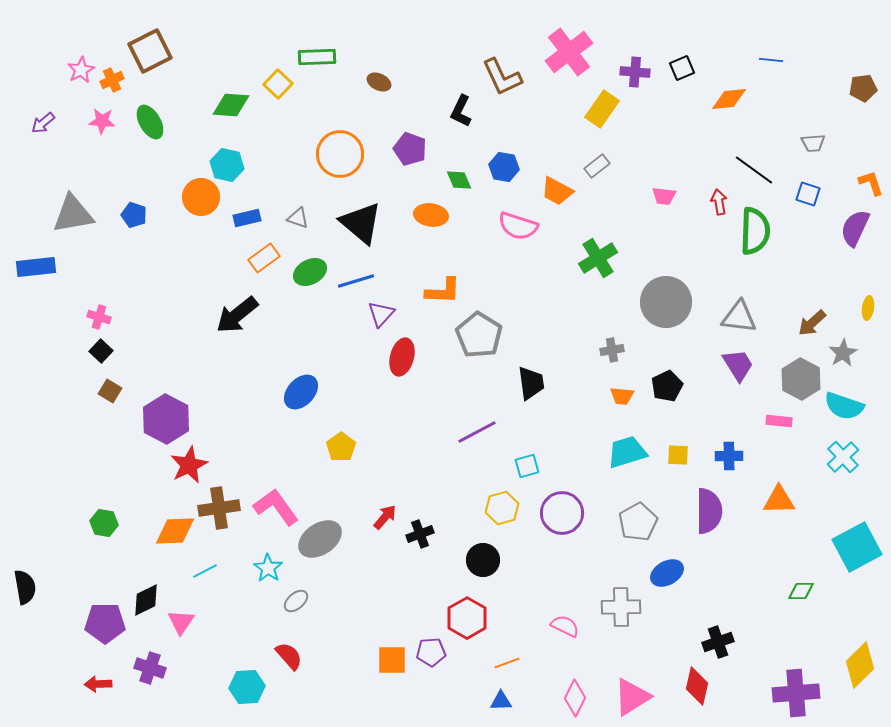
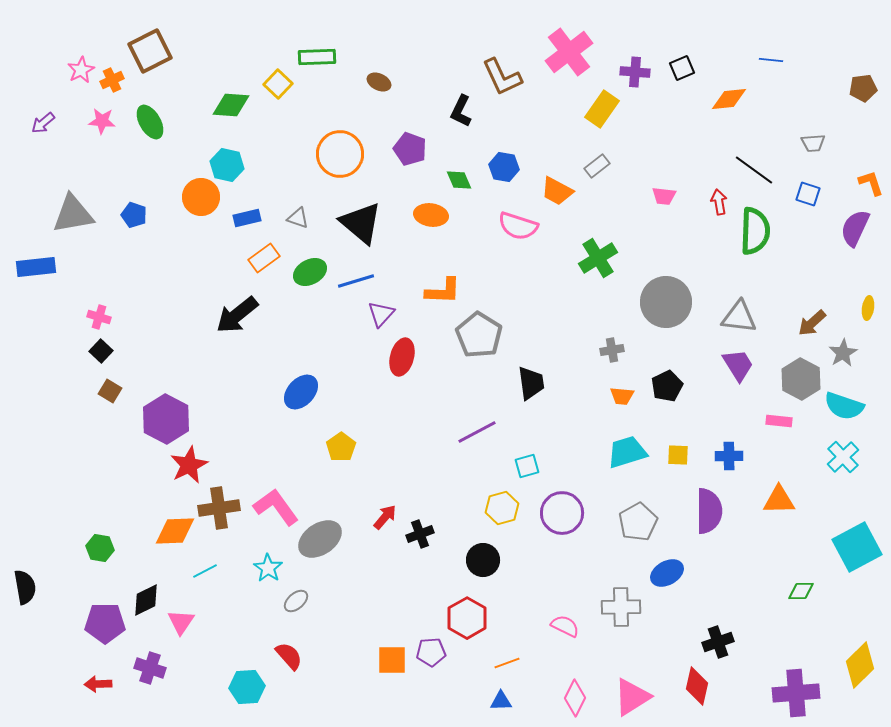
green hexagon at (104, 523): moved 4 px left, 25 px down
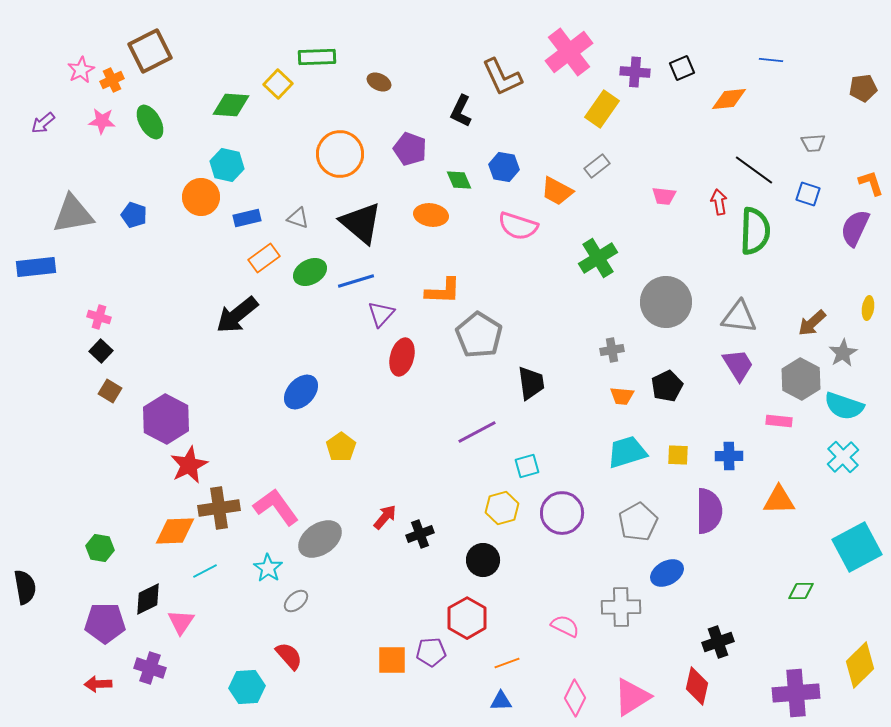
black diamond at (146, 600): moved 2 px right, 1 px up
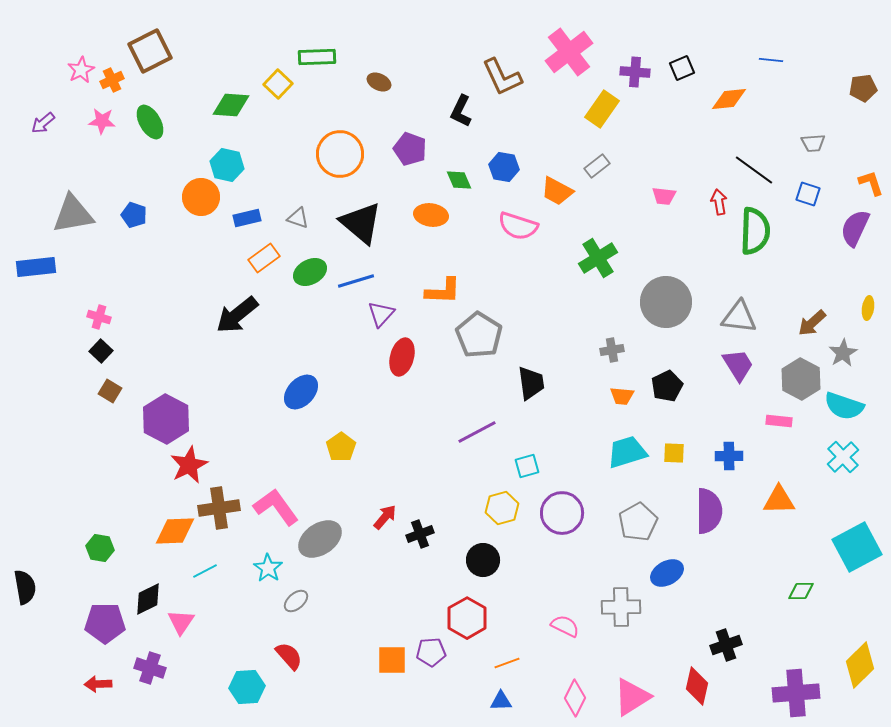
yellow square at (678, 455): moved 4 px left, 2 px up
black cross at (718, 642): moved 8 px right, 3 px down
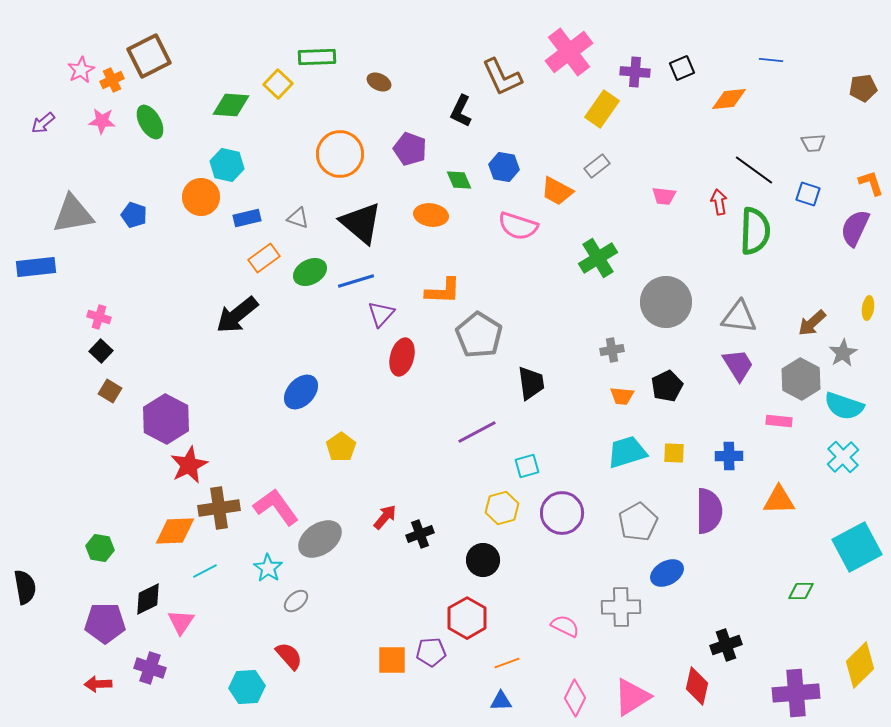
brown square at (150, 51): moved 1 px left, 5 px down
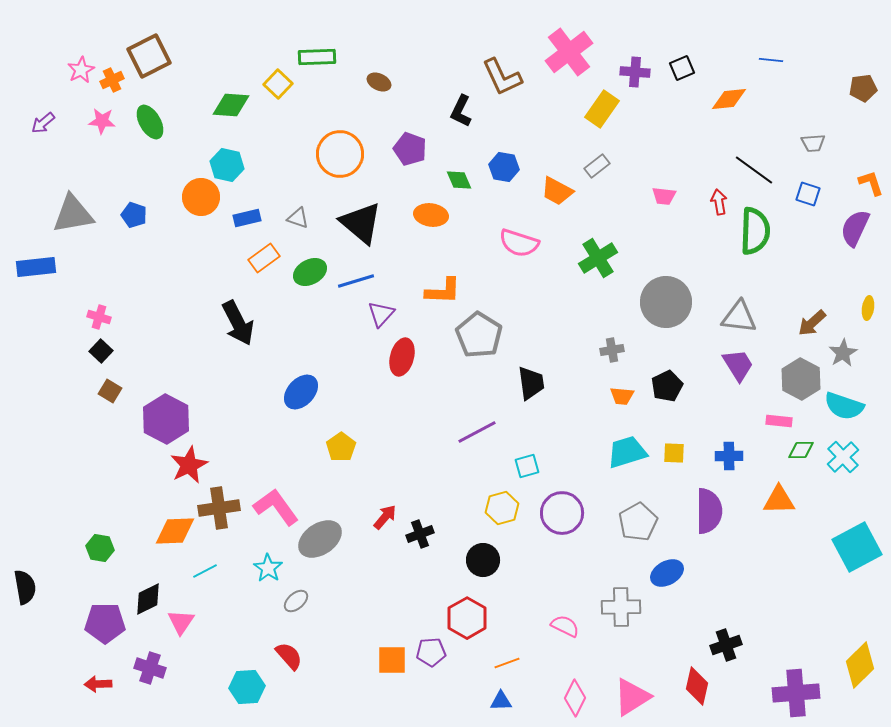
pink semicircle at (518, 226): moved 1 px right, 17 px down
black arrow at (237, 315): moved 1 px right, 8 px down; rotated 78 degrees counterclockwise
green diamond at (801, 591): moved 141 px up
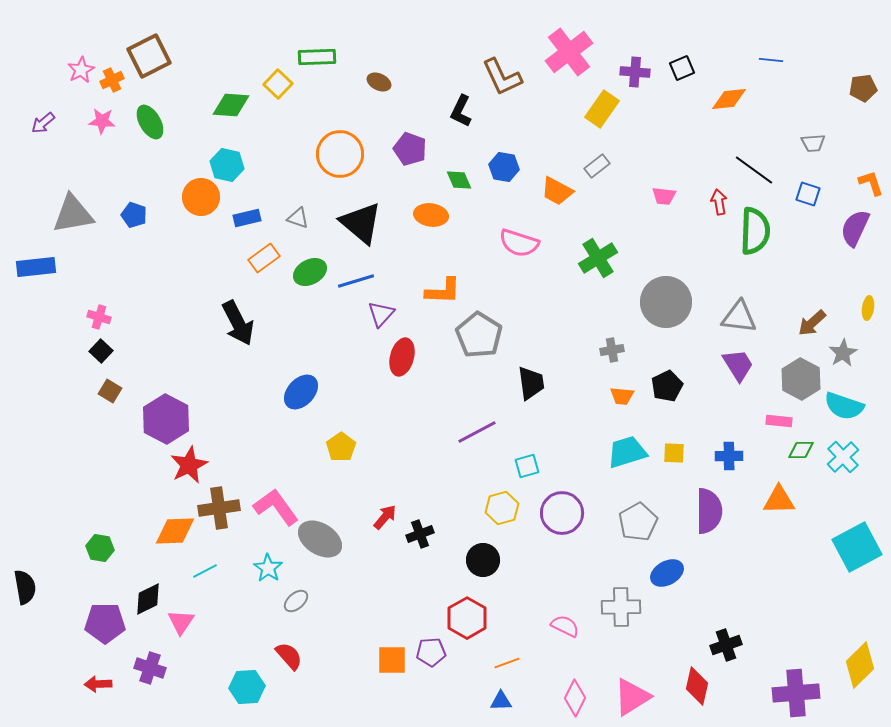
gray ellipse at (320, 539): rotated 66 degrees clockwise
